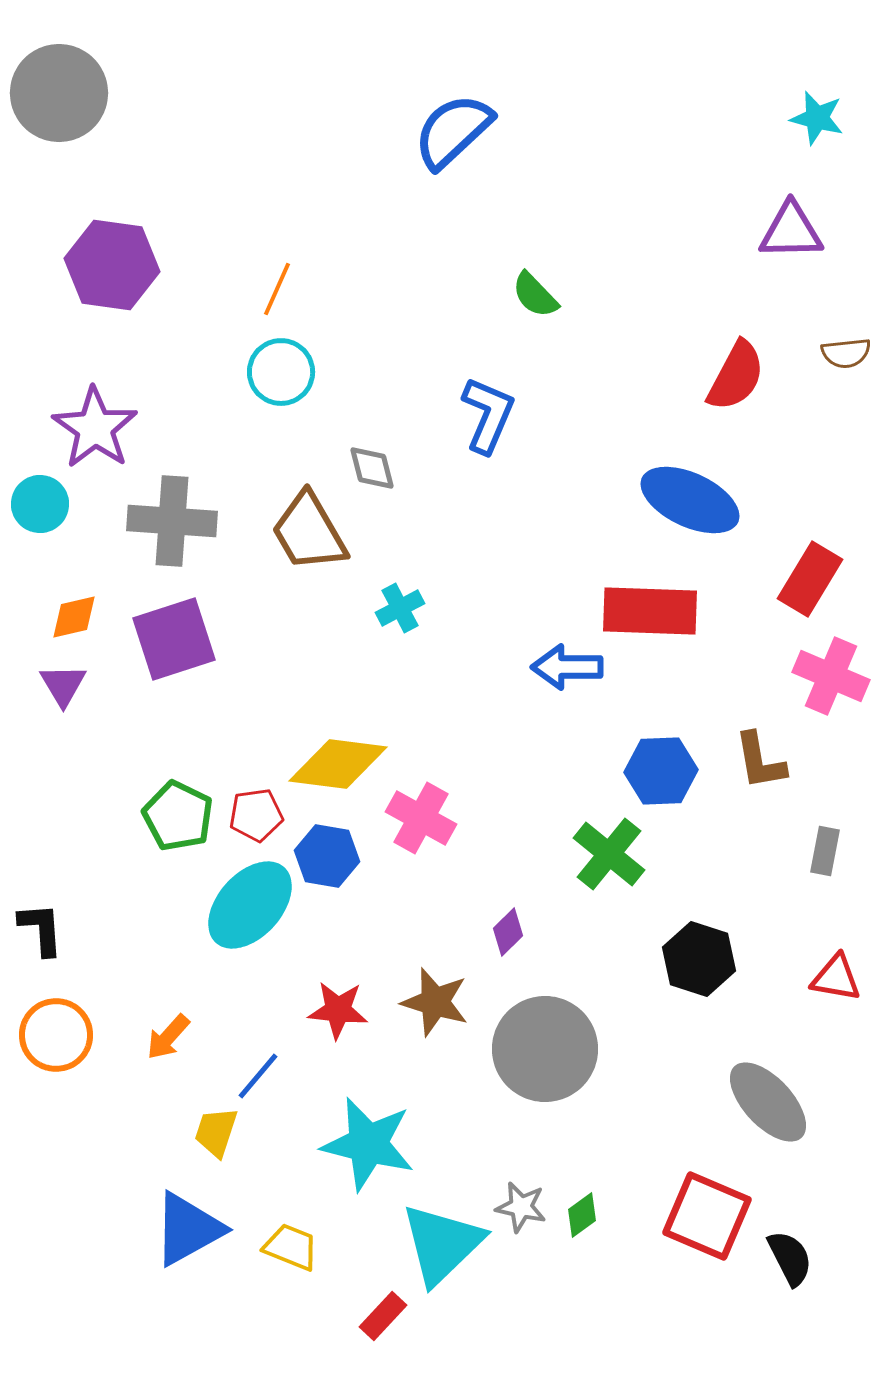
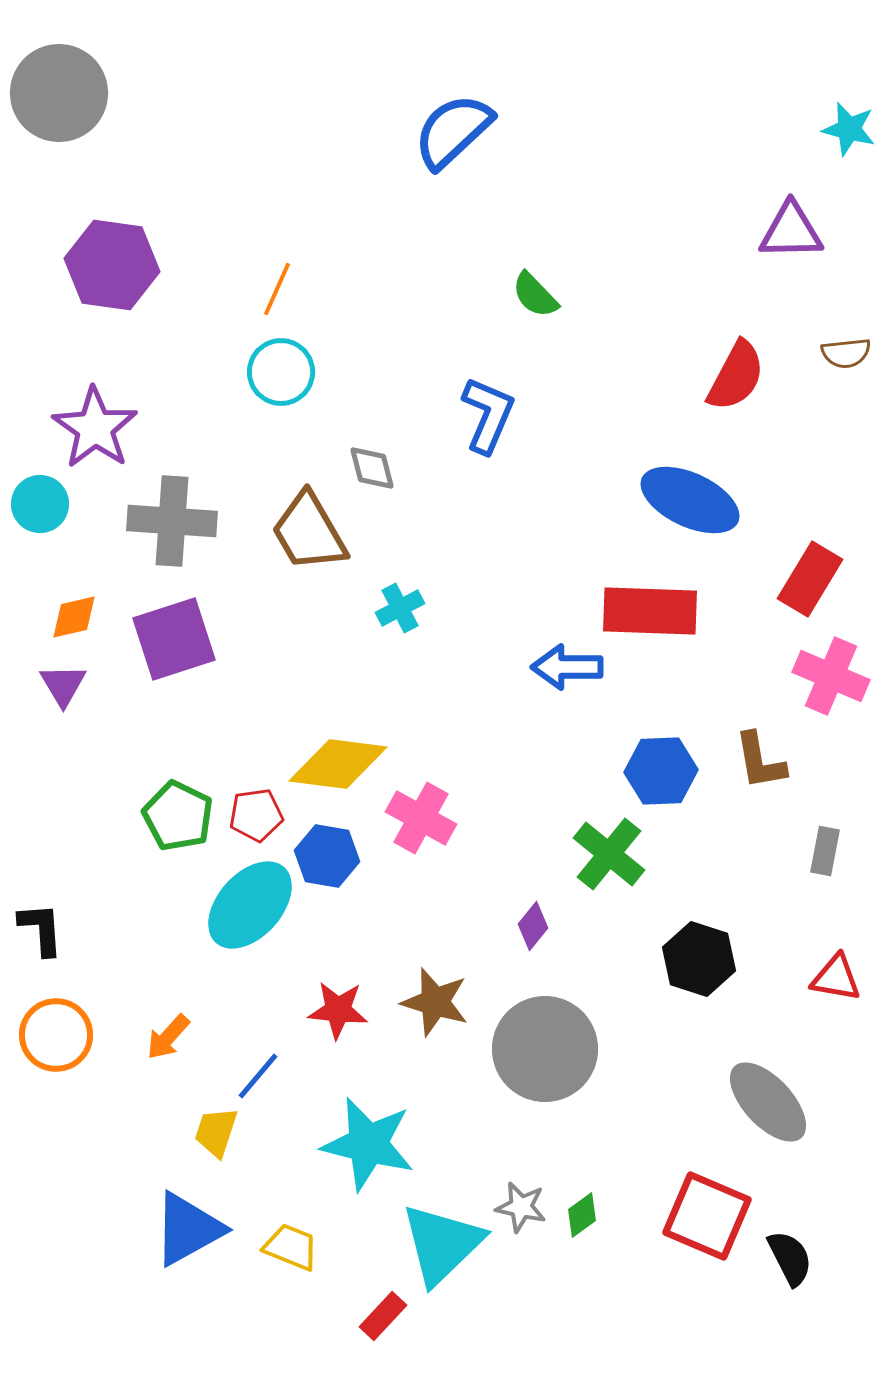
cyan star at (817, 118): moved 32 px right, 11 px down
purple diamond at (508, 932): moved 25 px right, 6 px up; rotated 6 degrees counterclockwise
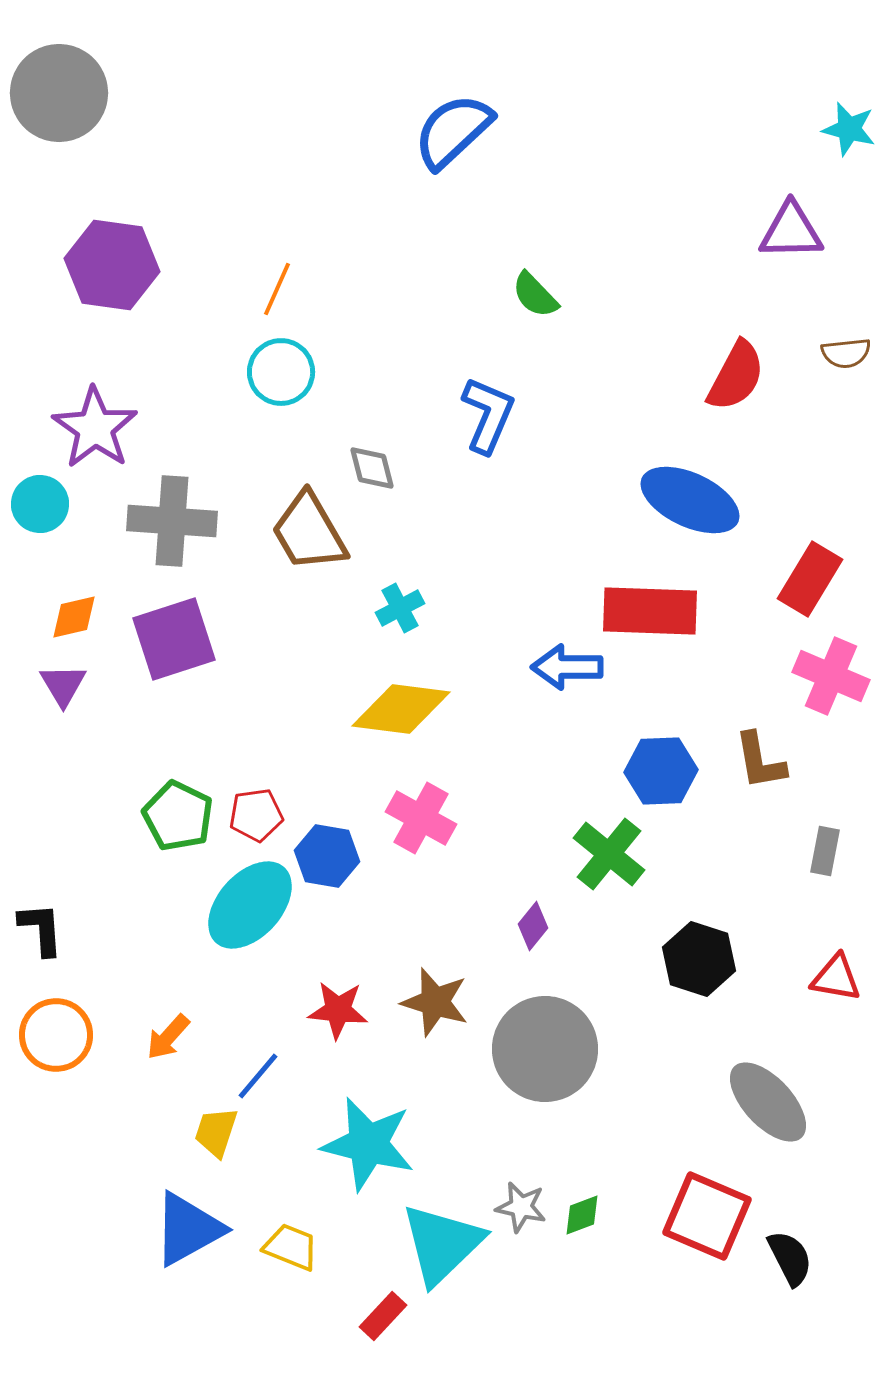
yellow diamond at (338, 764): moved 63 px right, 55 px up
green diamond at (582, 1215): rotated 15 degrees clockwise
